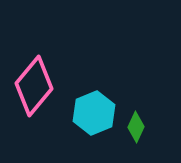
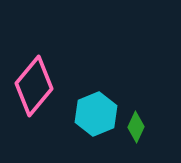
cyan hexagon: moved 2 px right, 1 px down
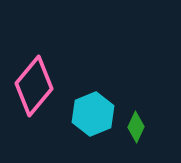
cyan hexagon: moved 3 px left
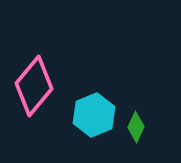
cyan hexagon: moved 1 px right, 1 px down
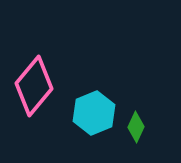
cyan hexagon: moved 2 px up
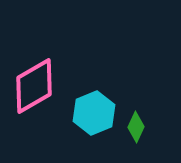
pink diamond: rotated 20 degrees clockwise
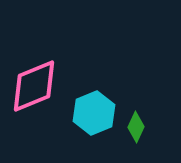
pink diamond: rotated 8 degrees clockwise
